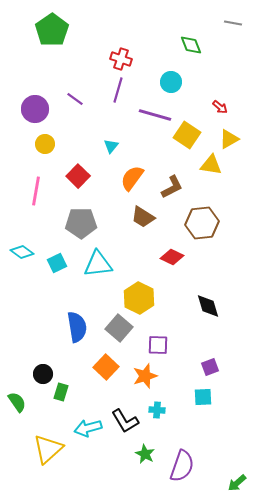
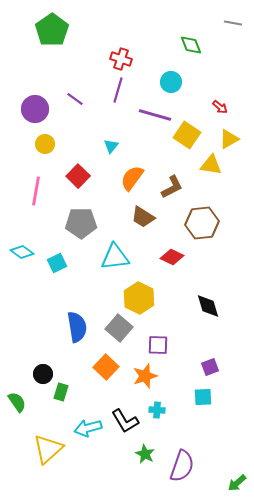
cyan triangle at (98, 264): moved 17 px right, 7 px up
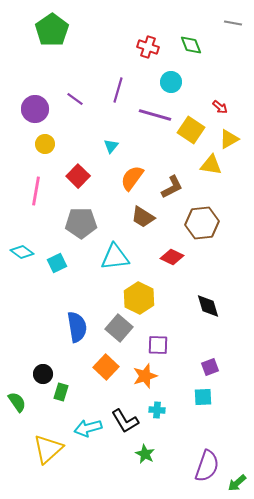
red cross at (121, 59): moved 27 px right, 12 px up
yellow square at (187, 135): moved 4 px right, 5 px up
purple semicircle at (182, 466): moved 25 px right
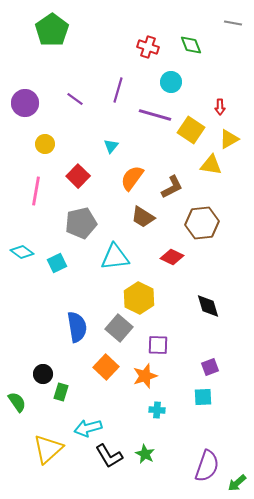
red arrow at (220, 107): rotated 49 degrees clockwise
purple circle at (35, 109): moved 10 px left, 6 px up
gray pentagon at (81, 223): rotated 12 degrees counterclockwise
black L-shape at (125, 421): moved 16 px left, 35 px down
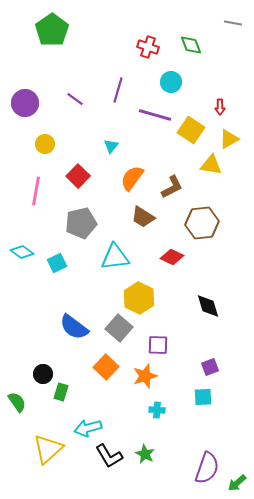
blue semicircle at (77, 327): moved 3 px left; rotated 136 degrees clockwise
purple semicircle at (207, 466): moved 2 px down
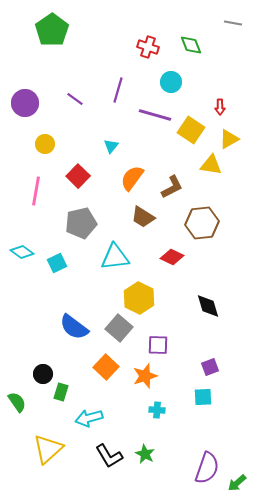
cyan arrow at (88, 428): moved 1 px right, 10 px up
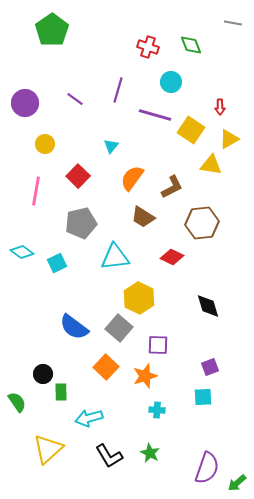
green rectangle at (61, 392): rotated 18 degrees counterclockwise
green star at (145, 454): moved 5 px right, 1 px up
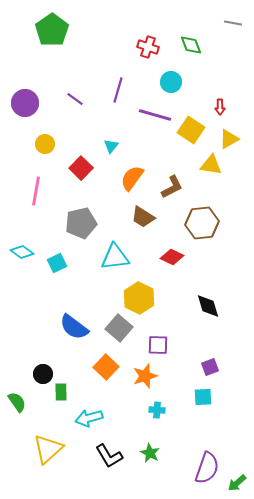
red square at (78, 176): moved 3 px right, 8 px up
